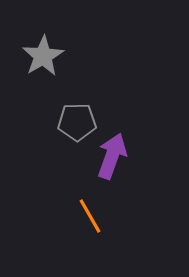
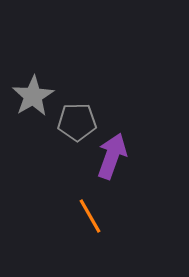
gray star: moved 10 px left, 40 px down
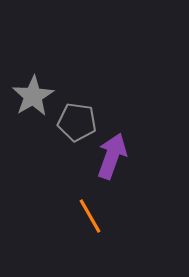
gray pentagon: rotated 9 degrees clockwise
